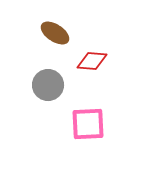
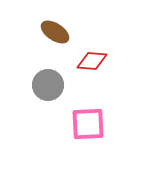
brown ellipse: moved 1 px up
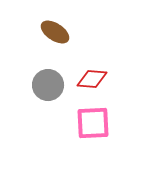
red diamond: moved 18 px down
pink square: moved 5 px right, 1 px up
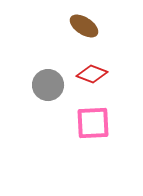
brown ellipse: moved 29 px right, 6 px up
red diamond: moved 5 px up; rotated 16 degrees clockwise
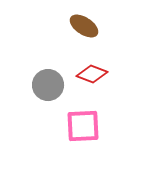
pink square: moved 10 px left, 3 px down
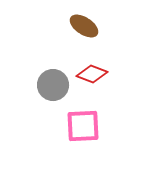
gray circle: moved 5 px right
